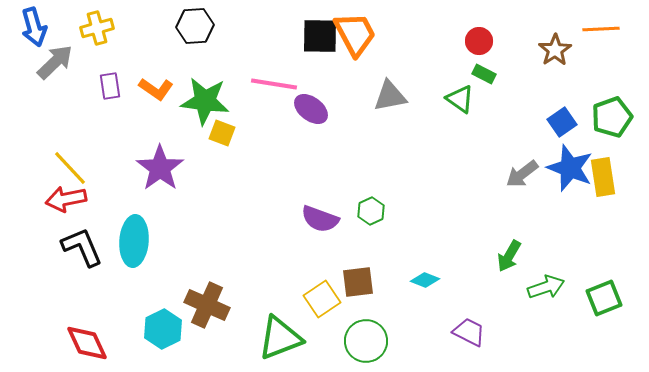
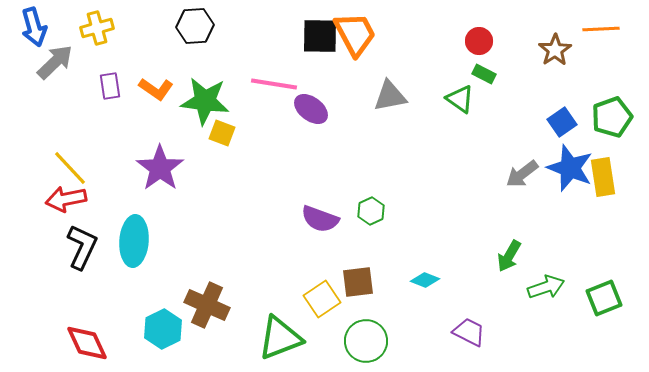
black L-shape at (82, 247): rotated 48 degrees clockwise
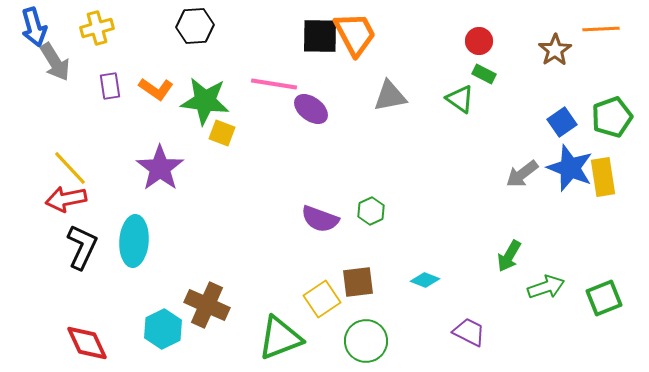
gray arrow at (55, 62): rotated 102 degrees clockwise
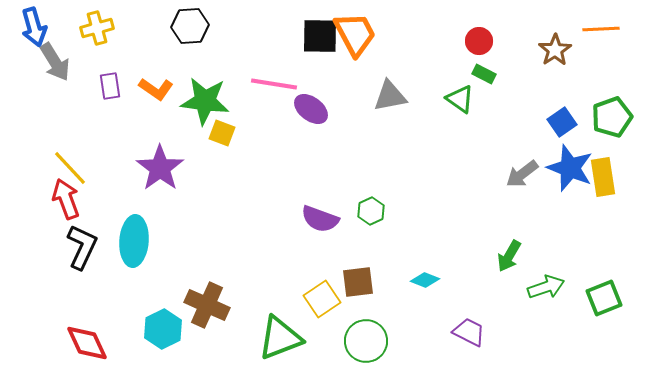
black hexagon at (195, 26): moved 5 px left
red arrow at (66, 199): rotated 81 degrees clockwise
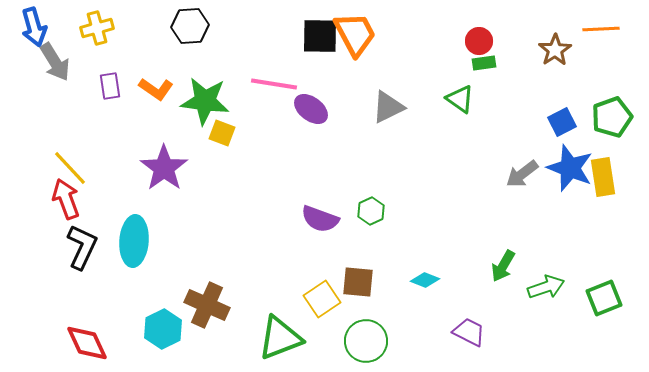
green rectangle at (484, 74): moved 11 px up; rotated 35 degrees counterclockwise
gray triangle at (390, 96): moved 2 px left, 11 px down; rotated 15 degrees counterclockwise
blue square at (562, 122): rotated 8 degrees clockwise
purple star at (160, 168): moved 4 px right
green arrow at (509, 256): moved 6 px left, 10 px down
brown square at (358, 282): rotated 12 degrees clockwise
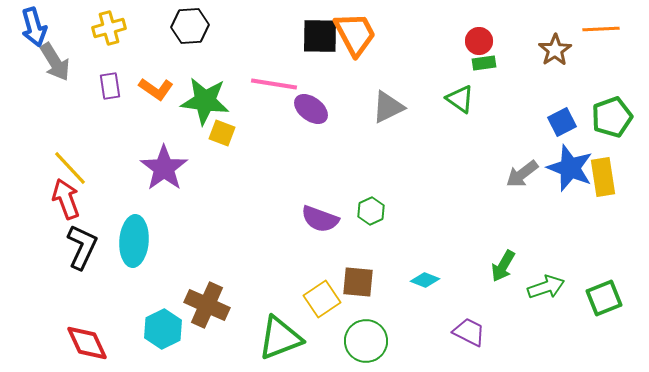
yellow cross at (97, 28): moved 12 px right
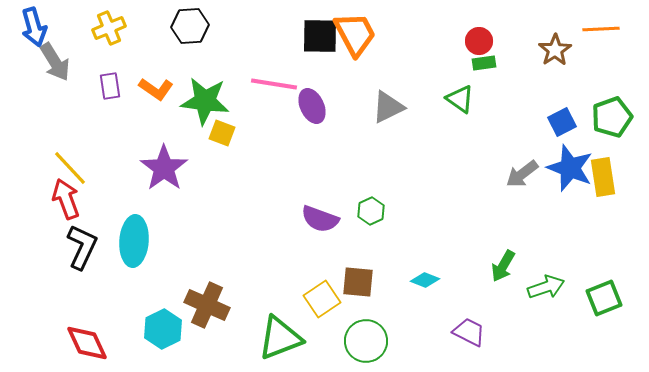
yellow cross at (109, 28): rotated 8 degrees counterclockwise
purple ellipse at (311, 109): moved 1 px right, 3 px up; rotated 28 degrees clockwise
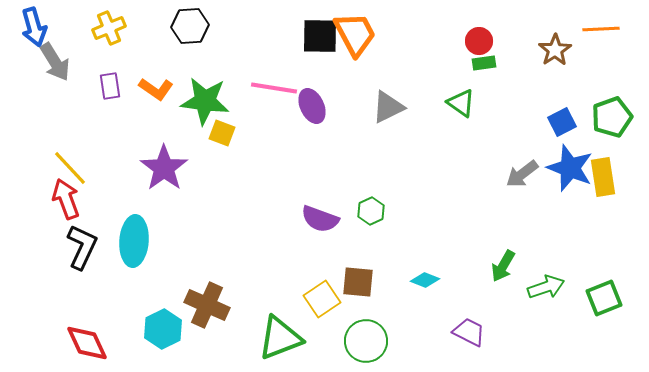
pink line at (274, 84): moved 4 px down
green triangle at (460, 99): moved 1 px right, 4 px down
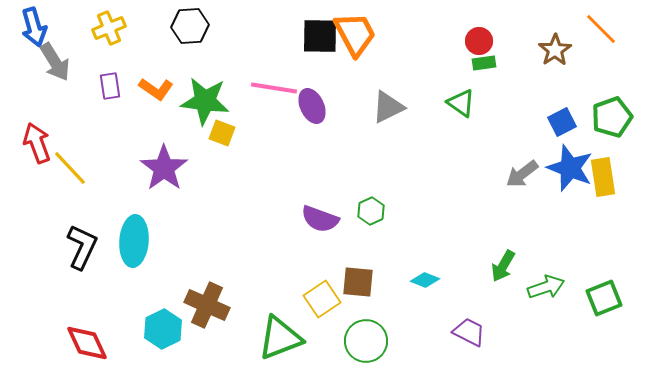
orange line at (601, 29): rotated 48 degrees clockwise
red arrow at (66, 199): moved 29 px left, 56 px up
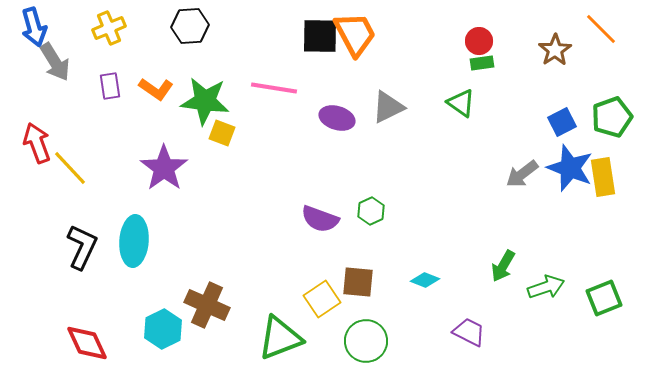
green rectangle at (484, 63): moved 2 px left
purple ellipse at (312, 106): moved 25 px right, 12 px down; rotated 48 degrees counterclockwise
